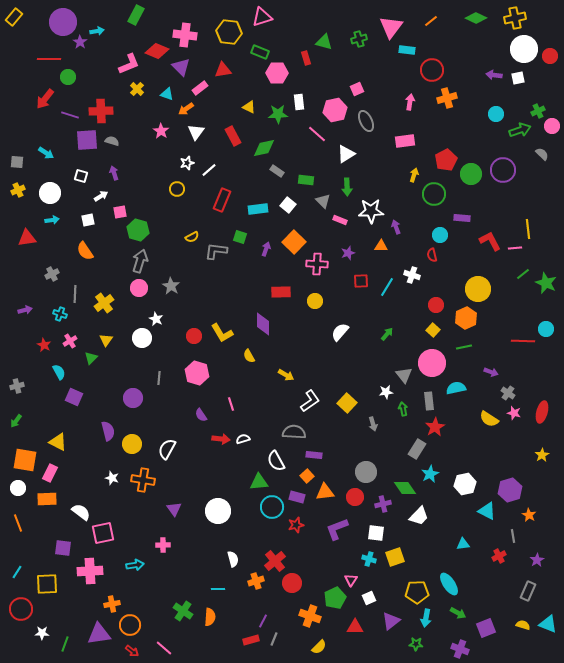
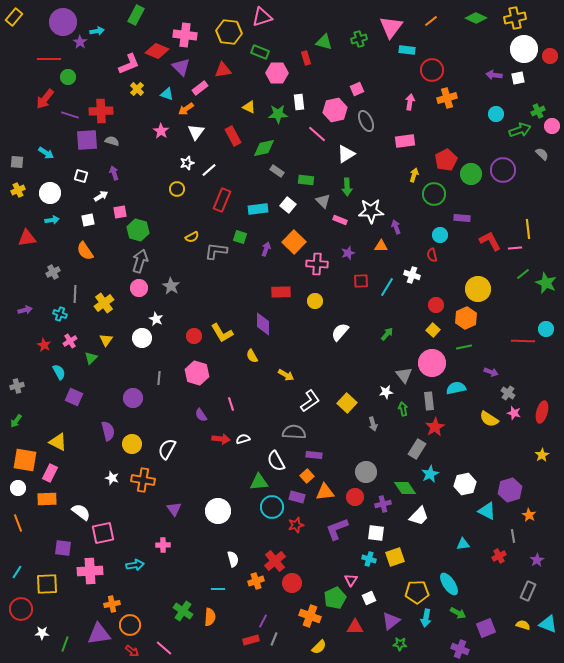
gray cross at (52, 274): moved 1 px right, 2 px up
yellow semicircle at (249, 356): moved 3 px right
green star at (416, 644): moved 16 px left
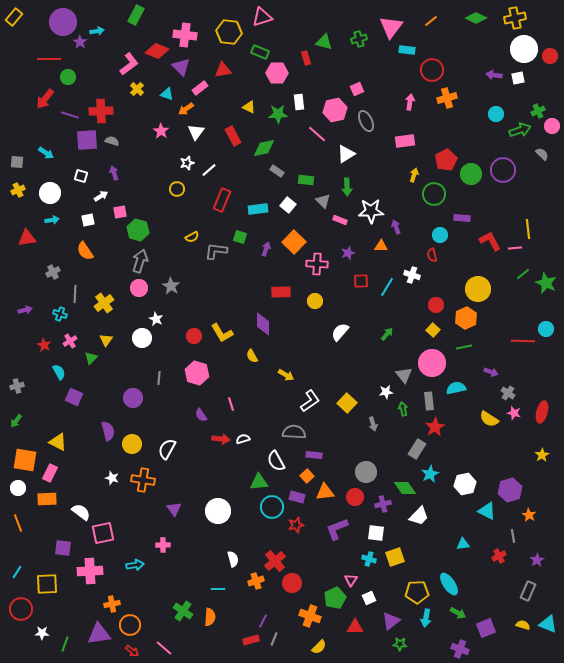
pink L-shape at (129, 64): rotated 15 degrees counterclockwise
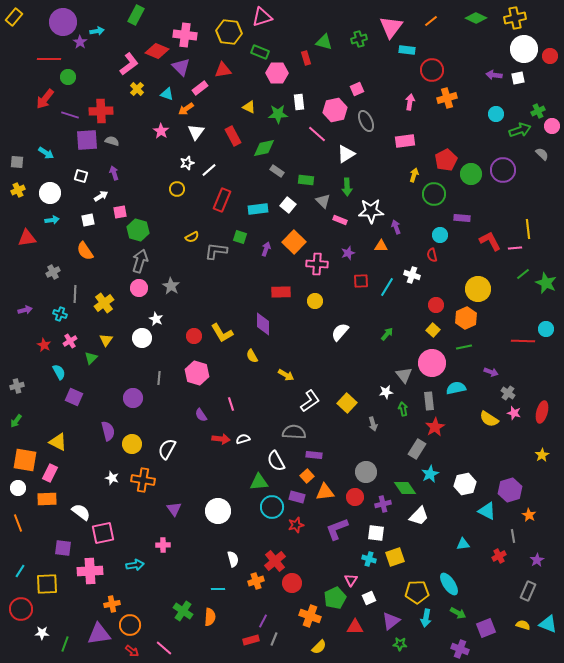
cyan line at (17, 572): moved 3 px right, 1 px up
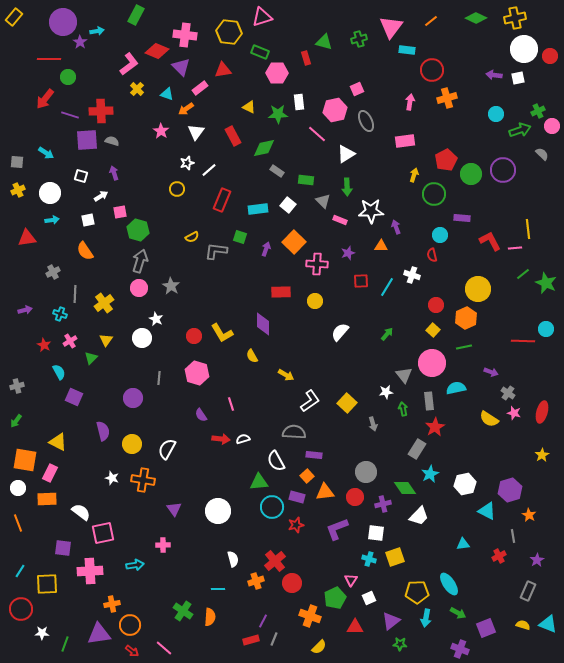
purple semicircle at (108, 431): moved 5 px left
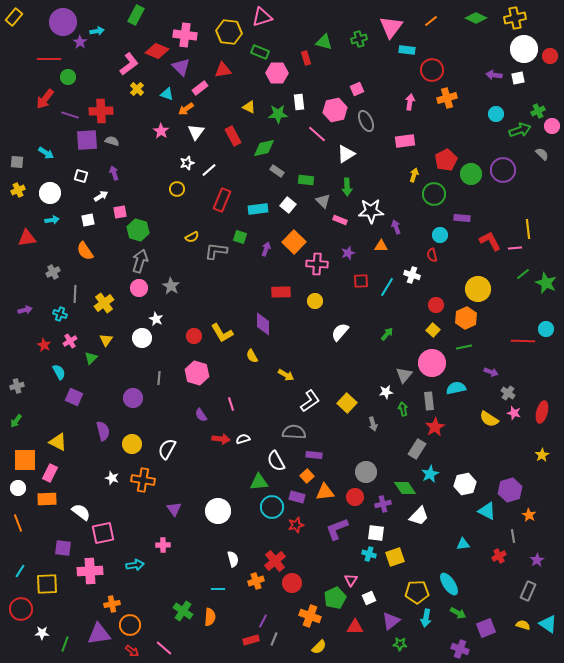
gray triangle at (404, 375): rotated 18 degrees clockwise
orange square at (25, 460): rotated 10 degrees counterclockwise
cyan cross at (369, 559): moved 5 px up
cyan triangle at (548, 624): rotated 12 degrees clockwise
